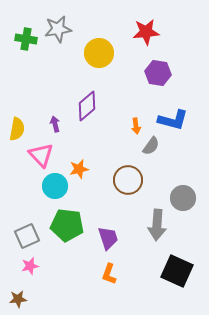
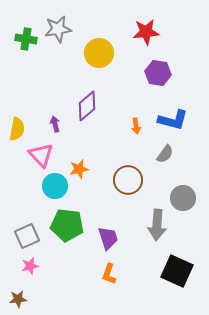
gray semicircle: moved 14 px right, 8 px down
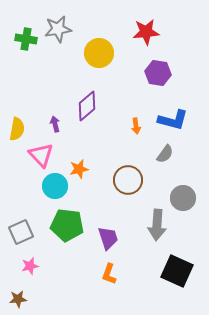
gray square: moved 6 px left, 4 px up
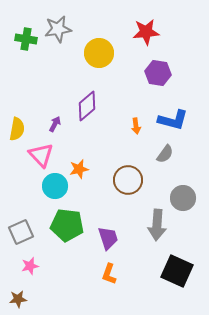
purple arrow: rotated 42 degrees clockwise
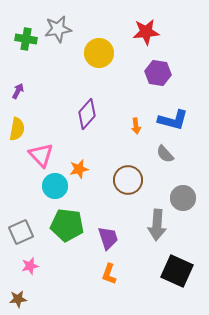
purple diamond: moved 8 px down; rotated 8 degrees counterclockwise
purple arrow: moved 37 px left, 33 px up
gray semicircle: rotated 102 degrees clockwise
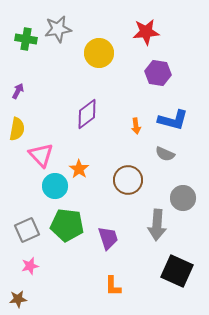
purple diamond: rotated 12 degrees clockwise
gray semicircle: rotated 24 degrees counterclockwise
orange star: rotated 24 degrees counterclockwise
gray square: moved 6 px right, 2 px up
orange L-shape: moved 4 px right, 12 px down; rotated 20 degrees counterclockwise
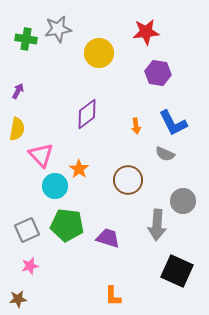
blue L-shape: moved 3 px down; rotated 48 degrees clockwise
gray circle: moved 3 px down
purple trapezoid: rotated 55 degrees counterclockwise
orange L-shape: moved 10 px down
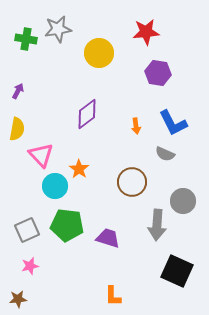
brown circle: moved 4 px right, 2 px down
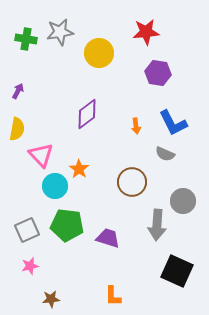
gray star: moved 2 px right, 3 px down
brown star: moved 33 px right
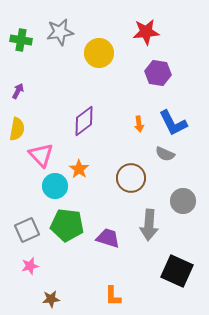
green cross: moved 5 px left, 1 px down
purple diamond: moved 3 px left, 7 px down
orange arrow: moved 3 px right, 2 px up
brown circle: moved 1 px left, 4 px up
gray arrow: moved 8 px left
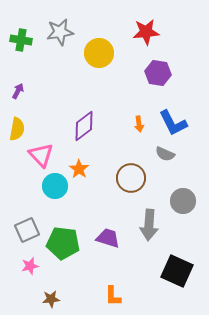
purple diamond: moved 5 px down
green pentagon: moved 4 px left, 18 px down
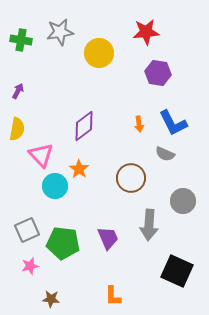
purple trapezoid: rotated 50 degrees clockwise
brown star: rotated 12 degrees clockwise
